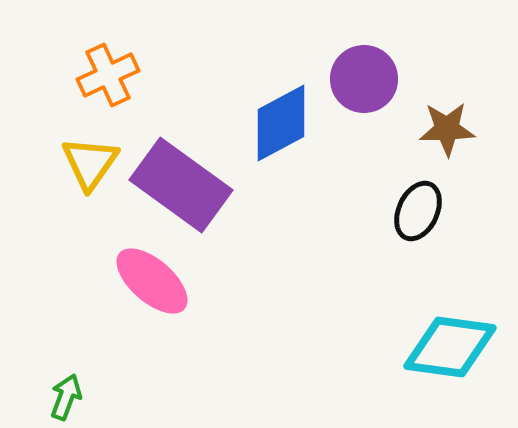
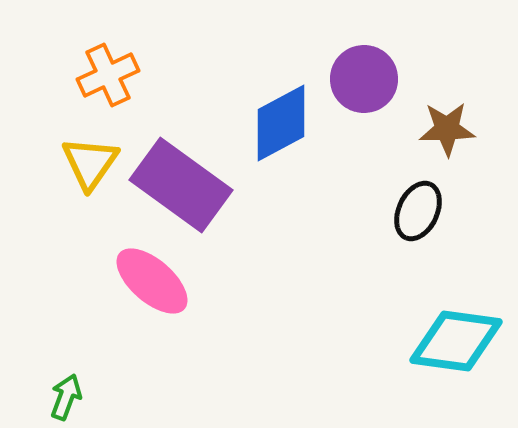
cyan diamond: moved 6 px right, 6 px up
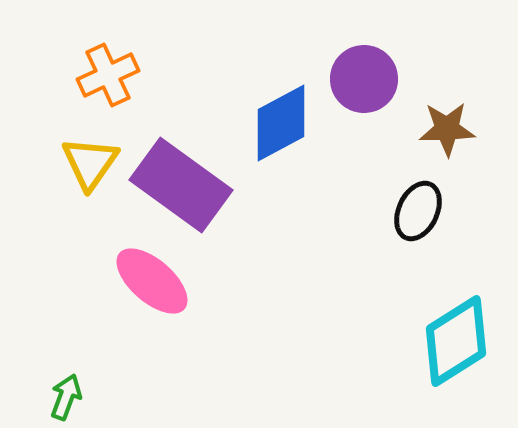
cyan diamond: rotated 40 degrees counterclockwise
